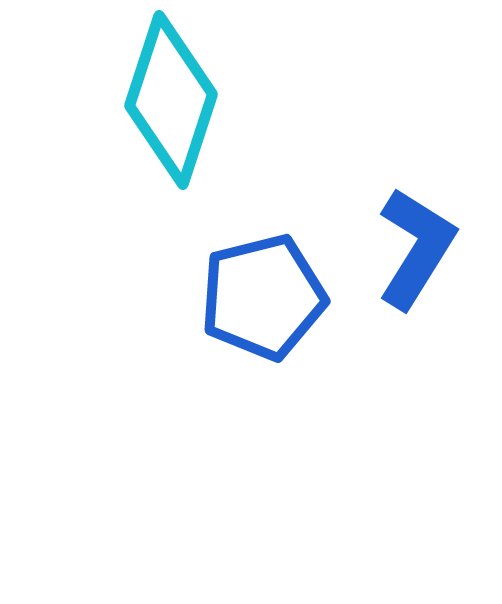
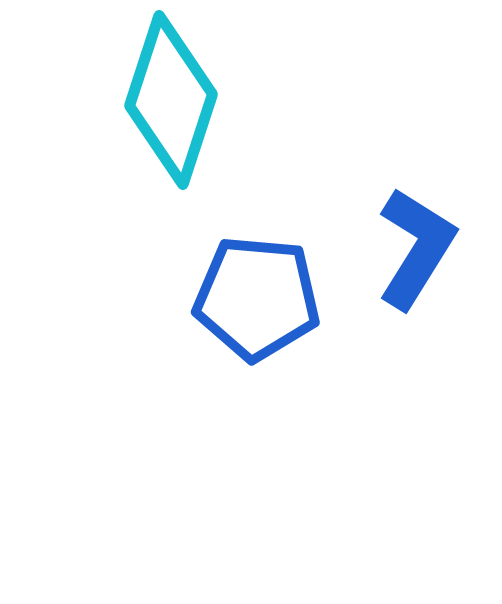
blue pentagon: moved 6 px left, 1 px down; rotated 19 degrees clockwise
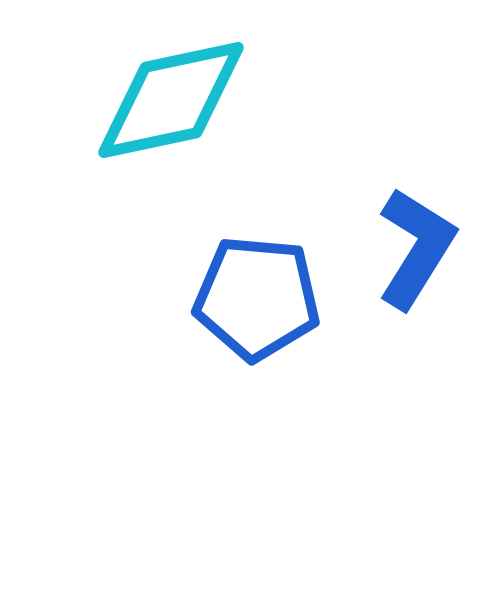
cyan diamond: rotated 60 degrees clockwise
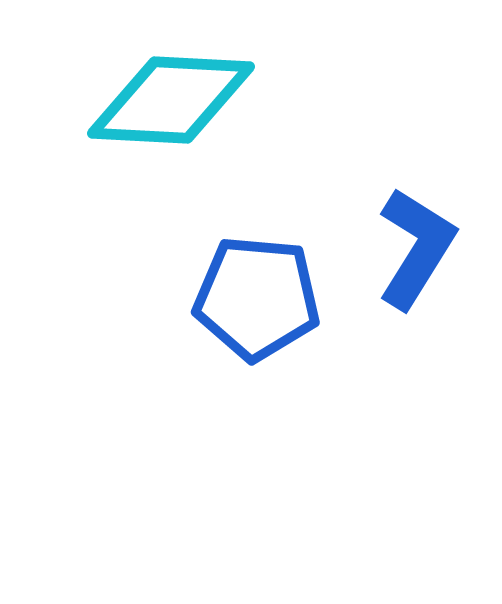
cyan diamond: rotated 15 degrees clockwise
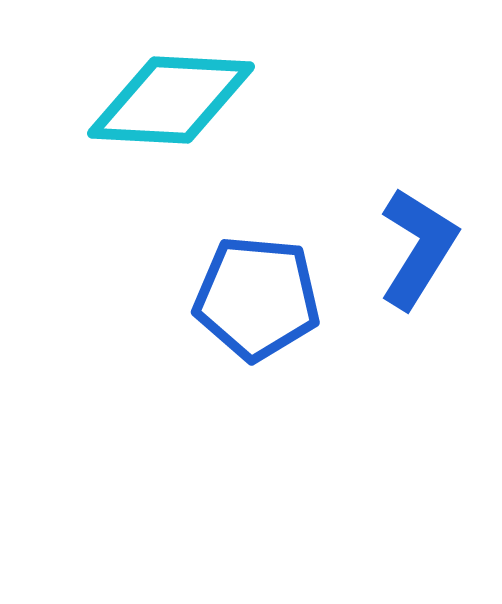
blue L-shape: moved 2 px right
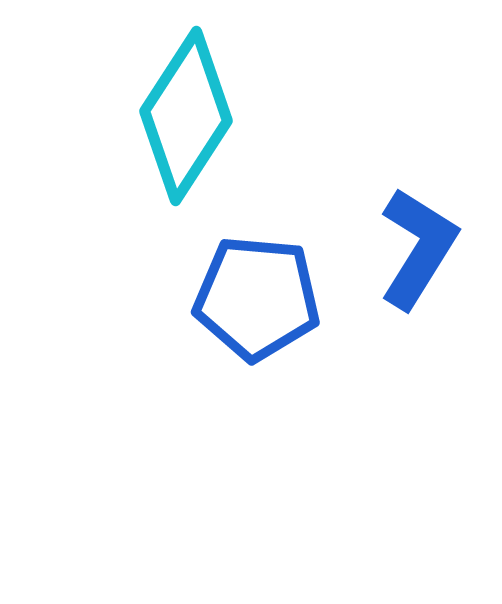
cyan diamond: moved 15 px right, 16 px down; rotated 60 degrees counterclockwise
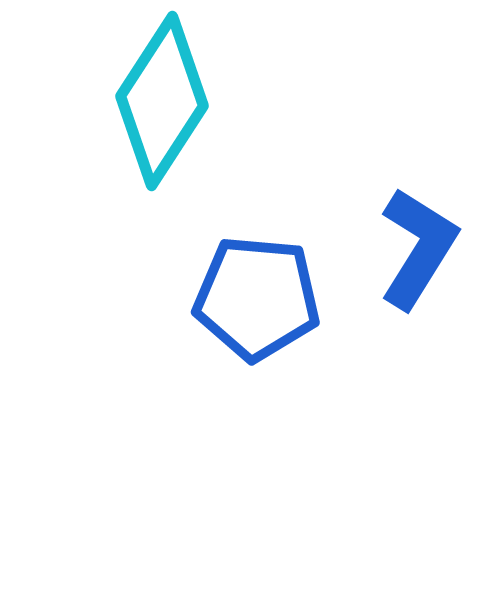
cyan diamond: moved 24 px left, 15 px up
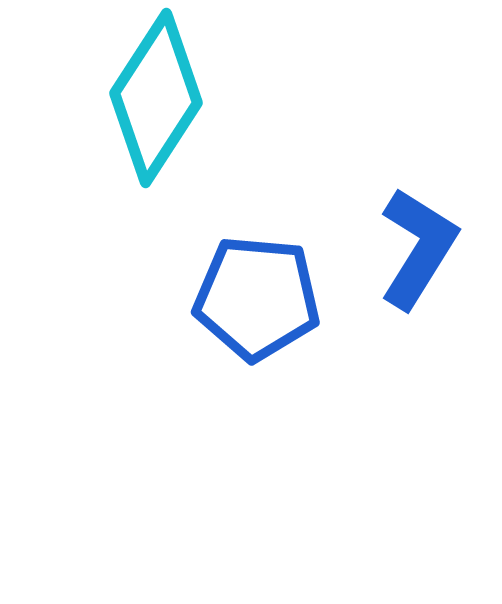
cyan diamond: moved 6 px left, 3 px up
